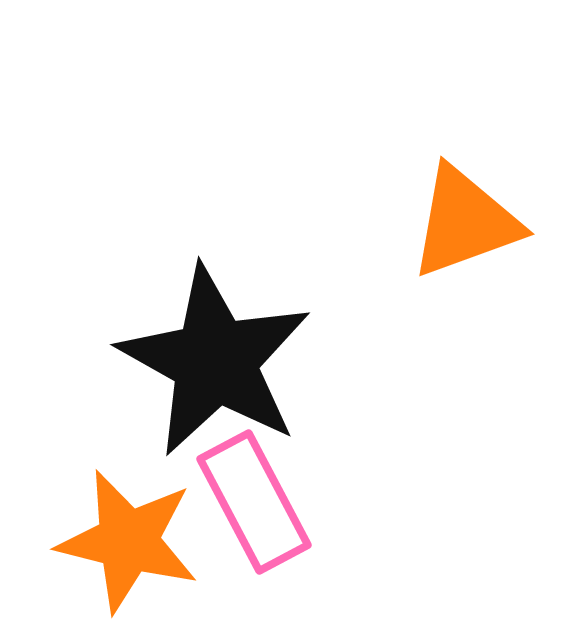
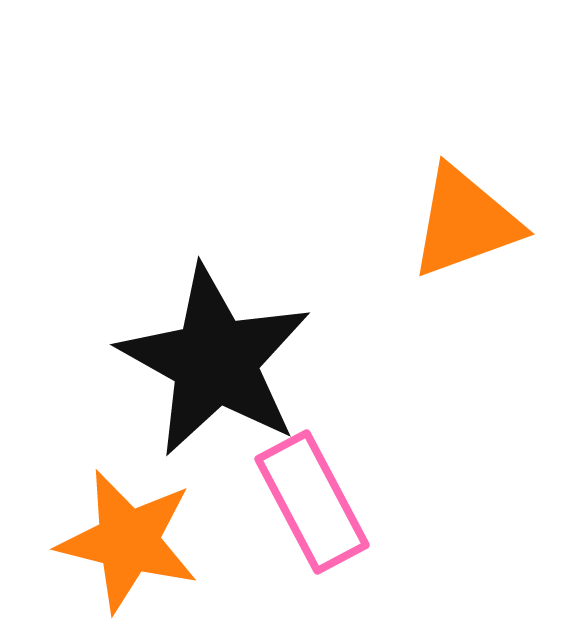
pink rectangle: moved 58 px right
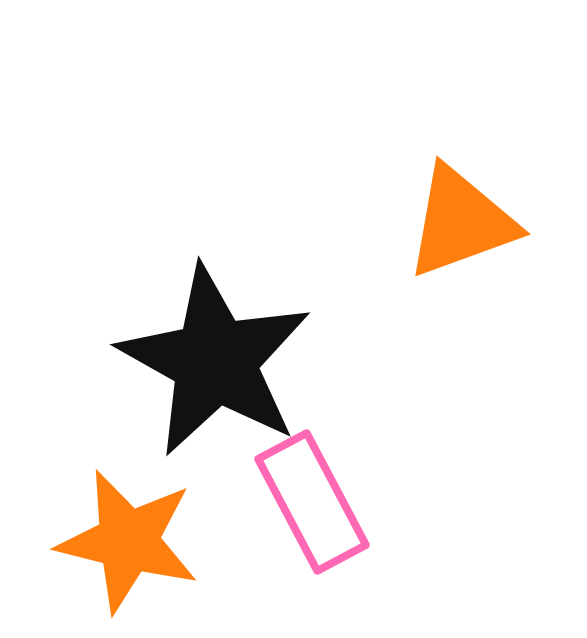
orange triangle: moved 4 px left
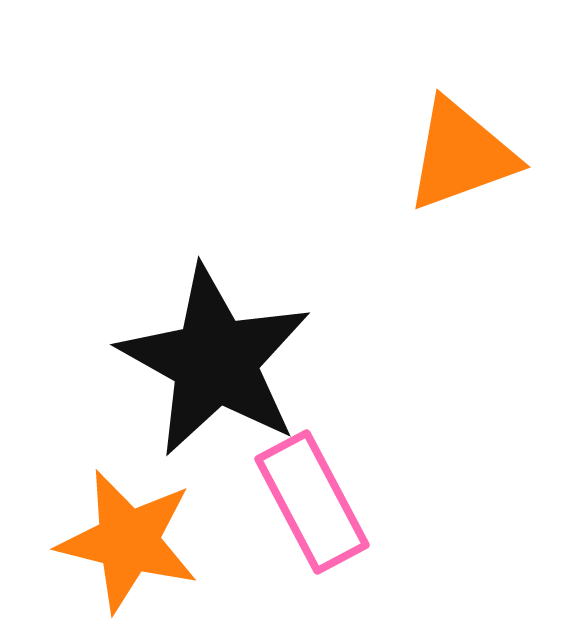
orange triangle: moved 67 px up
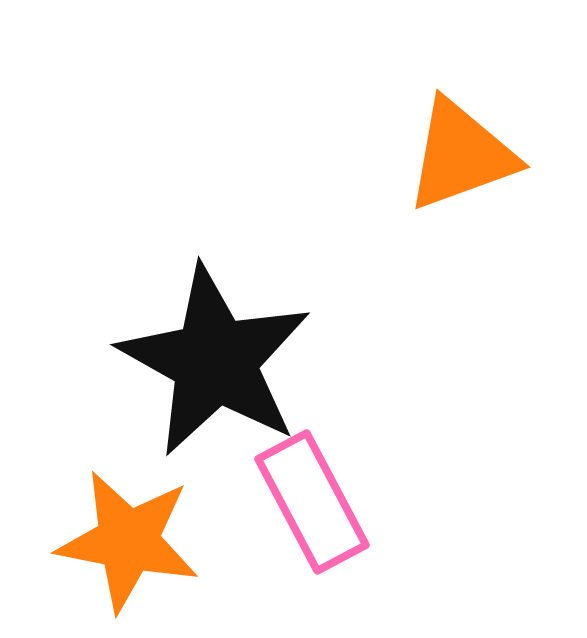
orange star: rotated 3 degrees counterclockwise
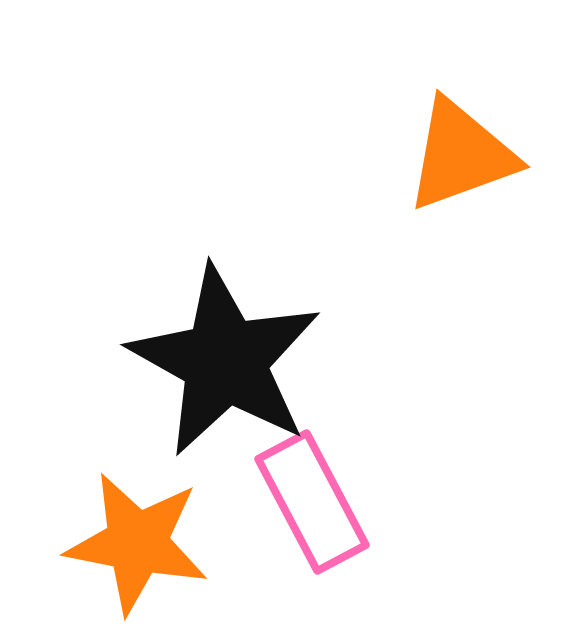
black star: moved 10 px right
orange star: moved 9 px right, 2 px down
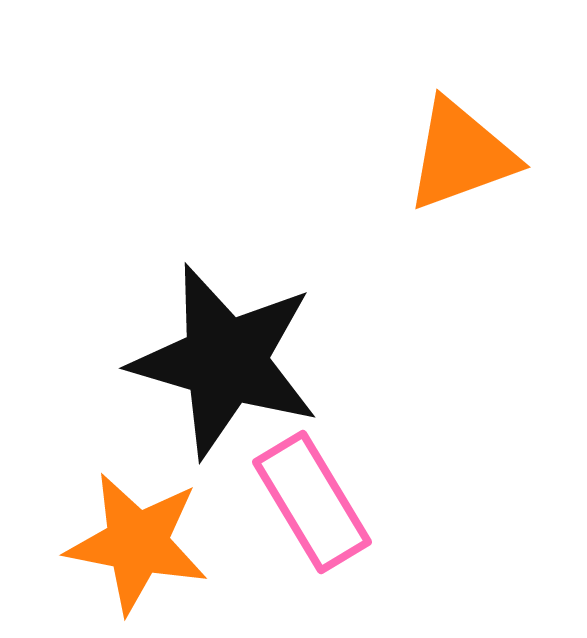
black star: rotated 13 degrees counterclockwise
pink rectangle: rotated 3 degrees counterclockwise
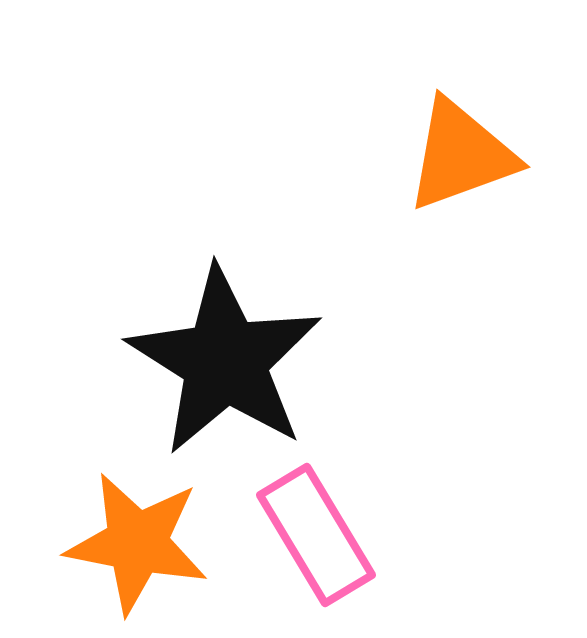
black star: rotated 16 degrees clockwise
pink rectangle: moved 4 px right, 33 px down
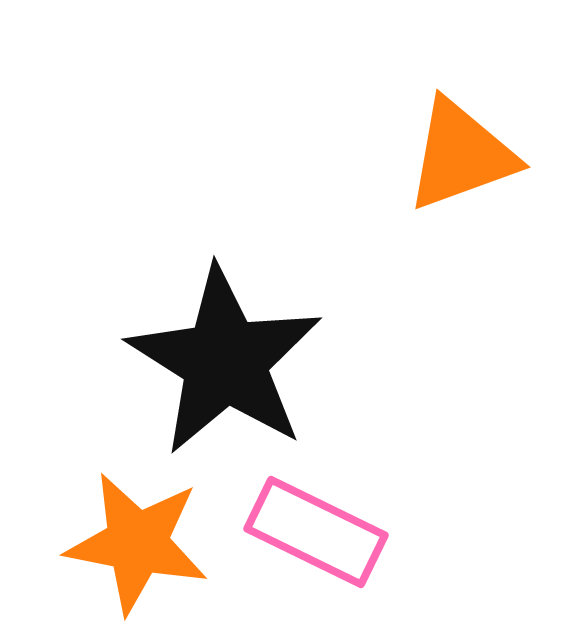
pink rectangle: moved 3 px up; rotated 33 degrees counterclockwise
